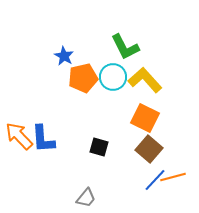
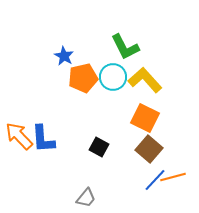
black square: rotated 12 degrees clockwise
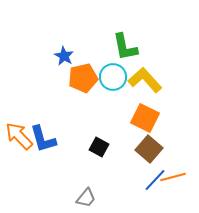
green L-shape: rotated 16 degrees clockwise
blue L-shape: rotated 12 degrees counterclockwise
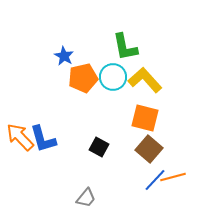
orange square: rotated 12 degrees counterclockwise
orange arrow: moved 1 px right, 1 px down
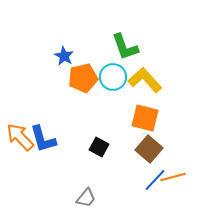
green L-shape: rotated 8 degrees counterclockwise
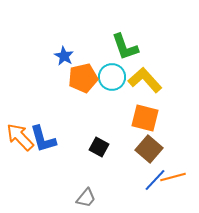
cyan circle: moved 1 px left
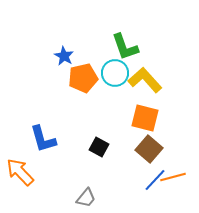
cyan circle: moved 3 px right, 4 px up
orange arrow: moved 35 px down
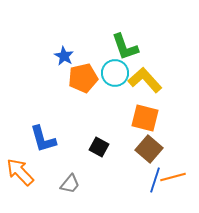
blue line: rotated 25 degrees counterclockwise
gray trapezoid: moved 16 px left, 14 px up
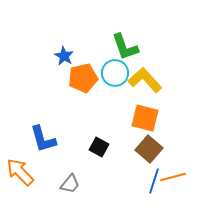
blue line: moved 1 px left, 1 px down
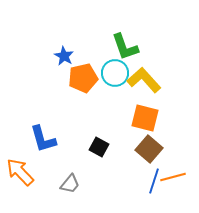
yellow L-shape: moved 1 px left
